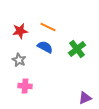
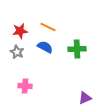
green cross: rotated 36 degrees clockwise
gray star: moved 2 px left, 8 px up
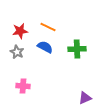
pink cross: moved 2 px left
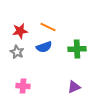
blue semicircle: moved 1 px left; rotated 133 degrees clockwise
purple triangle: moved 11 px left, 11 px up
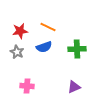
pink cross: moved 4 px right
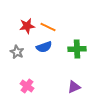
red star: moved 7 px right, 5 px up
pink cross: rotated 32 degrees clockwise
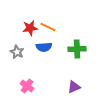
red star: moved 3 px right, 2 px down
blue semicircle: rotated 14 degrees clockwise
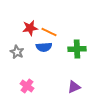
orange line: moved 1 px right, 5 px down
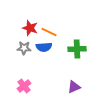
red star: rotated 28 degrees clockwise
gray star: moved 7 px right, 4 px up; rotated 24 degrees counterclockwise
pink cross: moved 3 px left; rotated 16 degrees clockwise
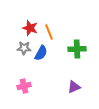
orange line: rotated 42 degrees clockwise
blue semicircle: moved 3 px left, 6 px down; rotated 56 degrees counterclockwise
pink cross: rotated 24 degrees clockwise
